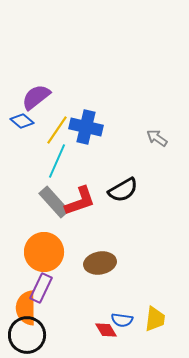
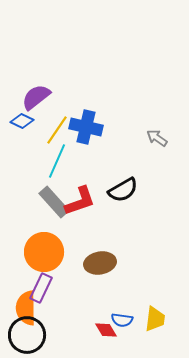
blue diamond: rotated 15 degrees counterclockwise
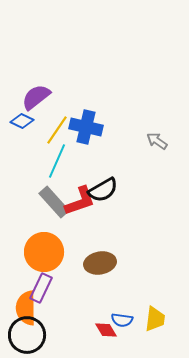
gray arrow: moved 3 px down
black semicircle: moved 20 px left
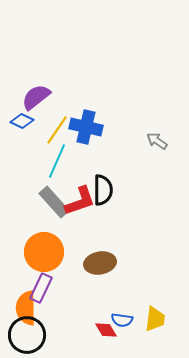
black semicircle: rotated 60 degrees counterclockwise
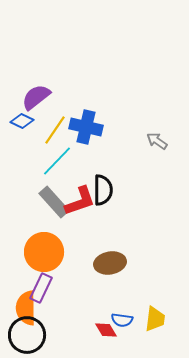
yellow line: moved 2 px left
cyan line: rotated 20 degrees clockwise
brown ellipse: moved 10 px right
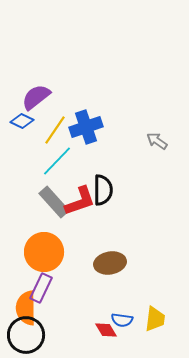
blue cross: rotated 32 degrees counterclockwise
black circle: moved 1 px left
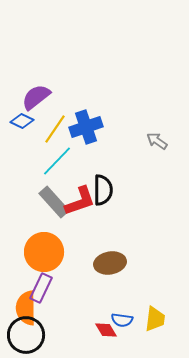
yellow line: moved 1 px up
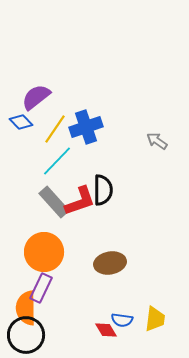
blue diamond: moved 1 px left, 1 px down; rotated 20 degrees clockwise
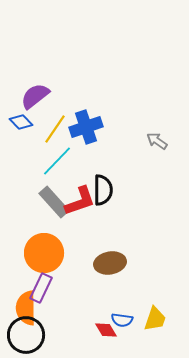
purple semicircle: moved 1 px left, 1 px up
orange circle: moved 1 px down
yellow trapezoid: rotated 12 degrees clockwise
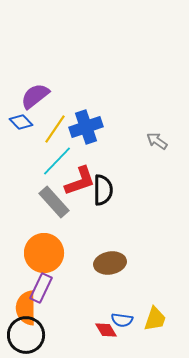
red L-shape: moved 20 px up
